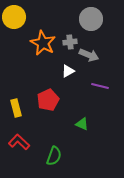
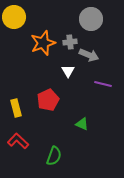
orange star: rotated 25 degrees clockwise
white triangle: rotated 32 degrees counterclockwise
purple line: moved 3 px right, 2 px up
red L-shape: moved 1 px left, 1 px up
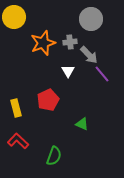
gray arrow: rotated 24 degrees clockwise
purple line: moved 1 px left, 10 px up; rotated 36 degrees clockwise
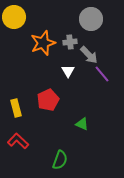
green semicircle: moved 6 px right, 4 px down
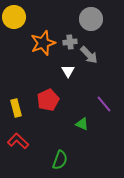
purple line: moved 2 px right, 30 px down
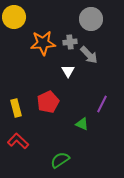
orange star: rotated 15 degrees clockwise
red pentagon: moved 2 px down
purple line: moved 2 px left; rotated 66 degrees clockwise
green semicircle: rotated 144 degrees counterclockwise
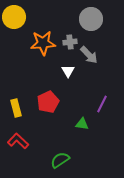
green triangle: rotated 16 degrees counterclockwise
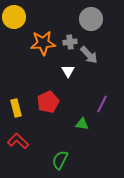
green semicircle: rotated 30 degrees counterclockwise
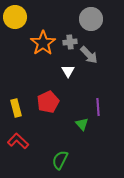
yellow circle: moved 1 px right
orange star: rotated 30 degrees counterclockwise
purple line: moved 4 px left, 3 px down; rotated 30 degrees counterclockwise
green triangle: rotated 40 degrees clockwise
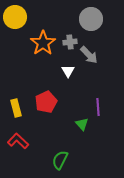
red pentagon: moved 2 px left
